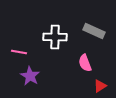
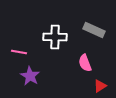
gray rectangle: moved 1 px up
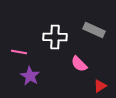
pink semicircle: moved 6 px left, 1 px down; rotated 24 degrees counterclockwise
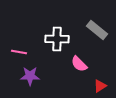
gray rectangle: moved 3 px right; rotated 15 degrees clockwise
white cross: moved 2 px right, 2 px down
purple star: rotated 30 degrees counterclockwise
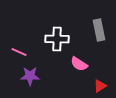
gray rectangle: moved 2 px right; rotated 40 degrees clockwise
pink line: rotated 14 degrees clockwise
pink semicircle: rotated 12 degrees counterclockwise
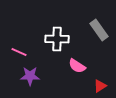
gray rectangle: rotated 25 degrees counterclockwise
pink semicircle: moved 2 px left, 2 px down
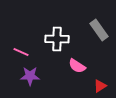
pink line: moved 2 px right
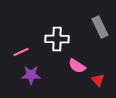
gray rectangle: moved 1 px right, 3 px up; rotated 10 degrees clockwise
pink line: rotated 49 degrees counterclockwise
purple star: moved 1 px right, 1 px up
red triangle: moved 2 px left, 6 px up; rotated 40 degrees counterclockwise
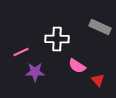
gray rectangle: rotated 40 degrees counterclockwise
purple star: moved 4 px right, 3 px up
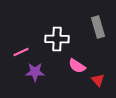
gray rectangle: moved 2 px left; rotated 50 degrees clockwise
